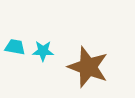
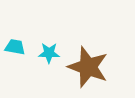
cyan star: moved 6 px right, 2 px down
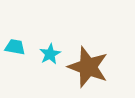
cyan star: moved 1 px right, 1 px down; rotated 30 degrees counterclockwise
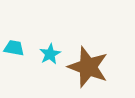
cyan trapezoid: moved 1 px left, 1 px down
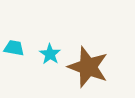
cyan star: rotated 10 degrees counterclockwise
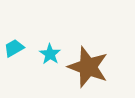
cyan trapezoid: rotated 40 degrees counterclockwise
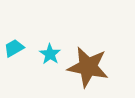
brown star: rotated 9 degrees counterclockwise
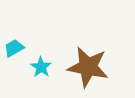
cyan star: moved 9 px left, 13 px down
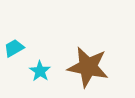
cyan star: moved 1 px left, 4 px down
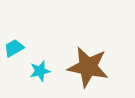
cyan star: rotated 25 degrees clockwise
